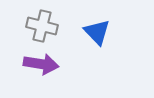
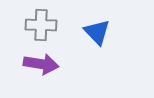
gray cross: moved 1 px left, 1 px up; rotated 12 degrees counterclockwise
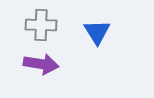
blue triangle: rotated 12 degrees clockwise
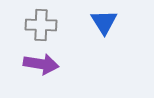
blue triangle: moved 7 px right, 10 px up
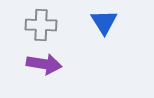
purple arrow: moved 3 px right
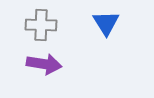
blue triangle: moved 2 px right, 1 px down
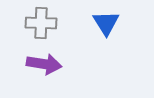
gray cross: moved 2 px up
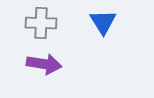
blue triangle: moved 3 px left, 1 px up
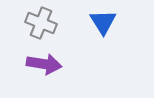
gray cross: rotated 20 degrees clockwise
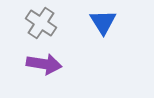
gray cross: rotated 12 degrees clockwise
